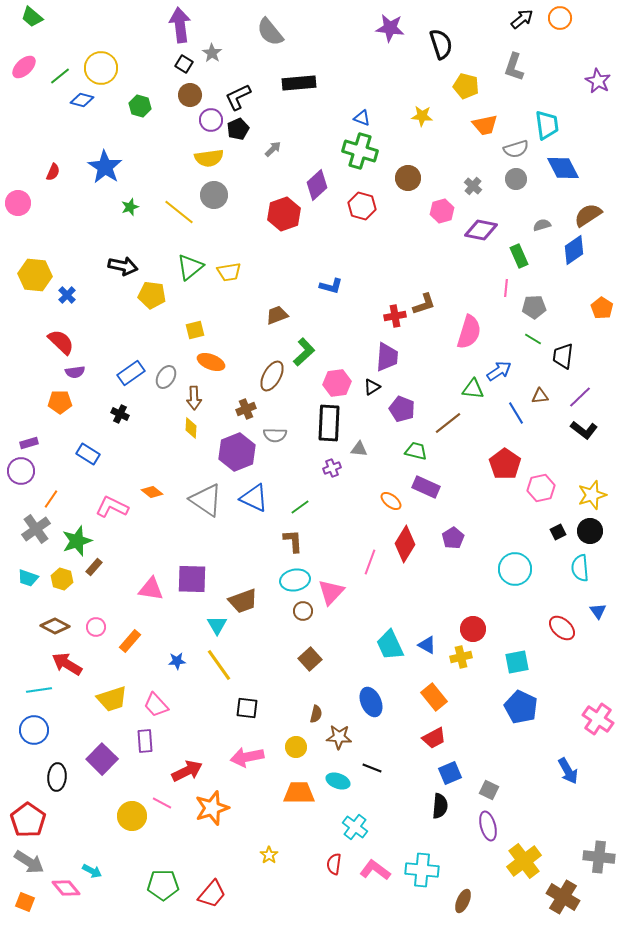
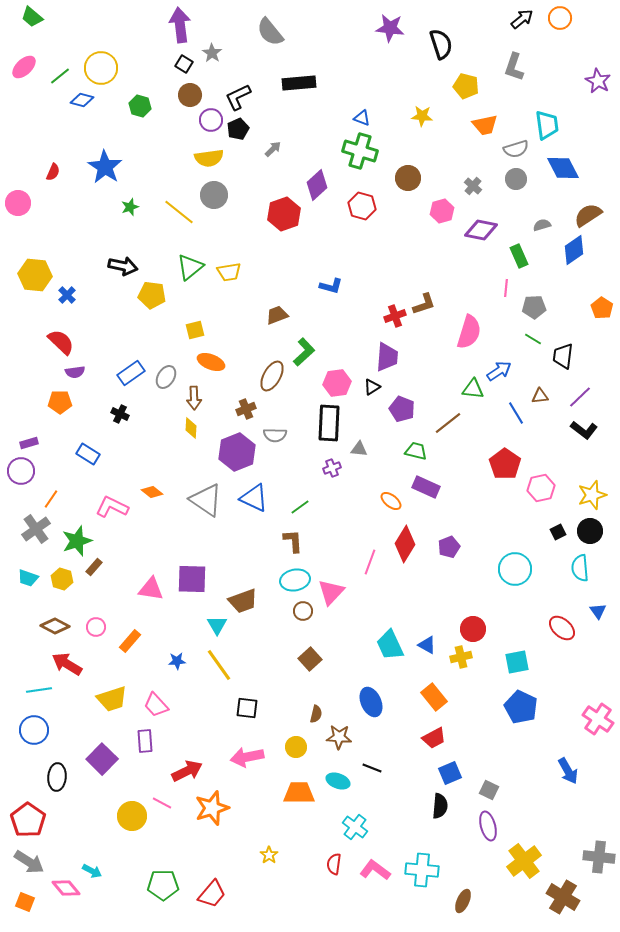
red cross at (395, 316): rotated 10 degrees counterclockwise
purple pentagon at (453, 538): moved 4 px left, 9 px down; rotated 10 degrees clockwise
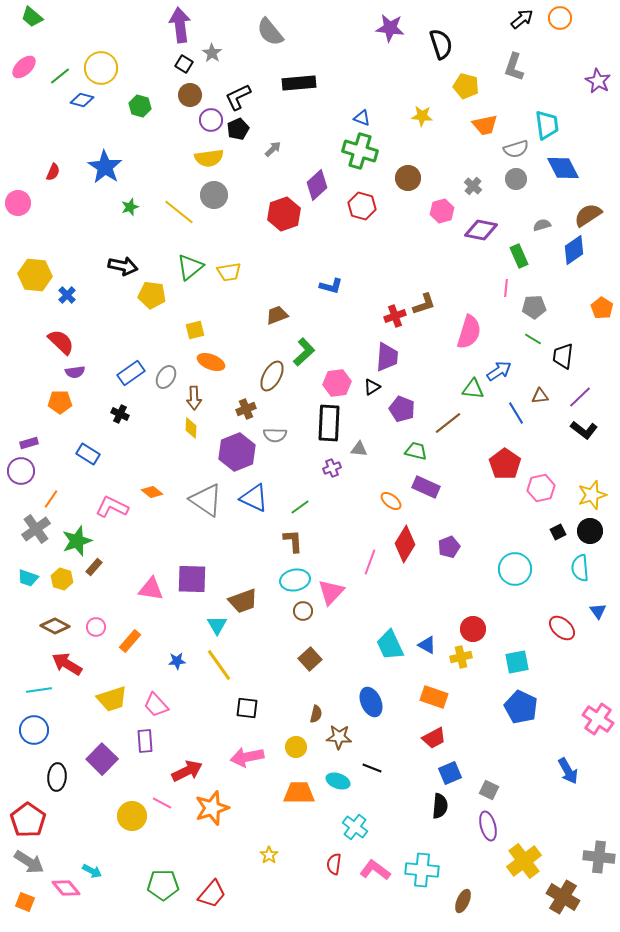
orange rectangle at (434, 697): rotated 32 degrees counterclockwise
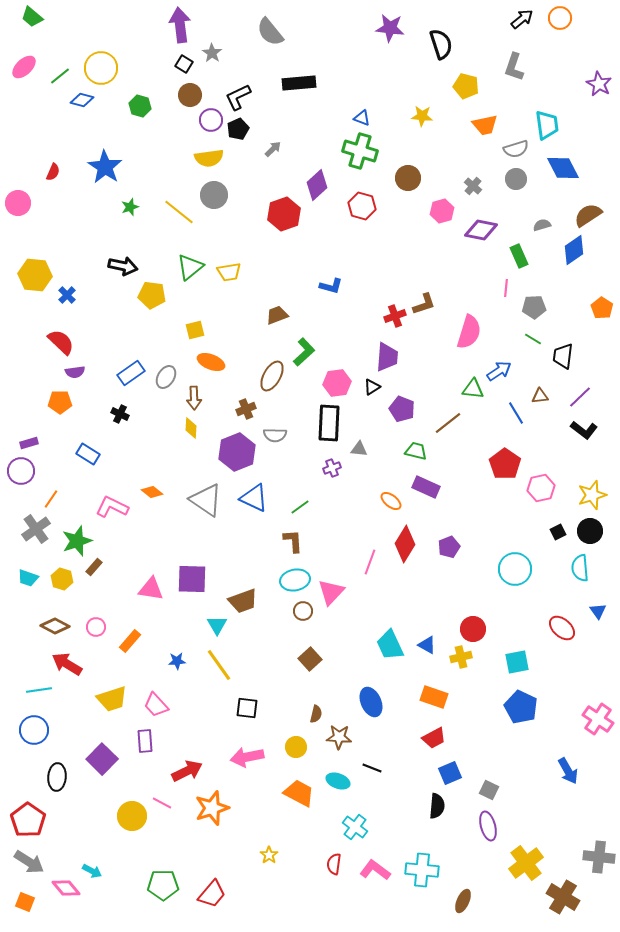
purple star at (598, 81): moved 1 px right, 3 px down
orange trapezoid at (299, 793): rotated 28 degrees clockwise
black semicircle at (440, 806): moved 3 px left
yellow cross at (524, 861): moved 2 px right, 2 px down
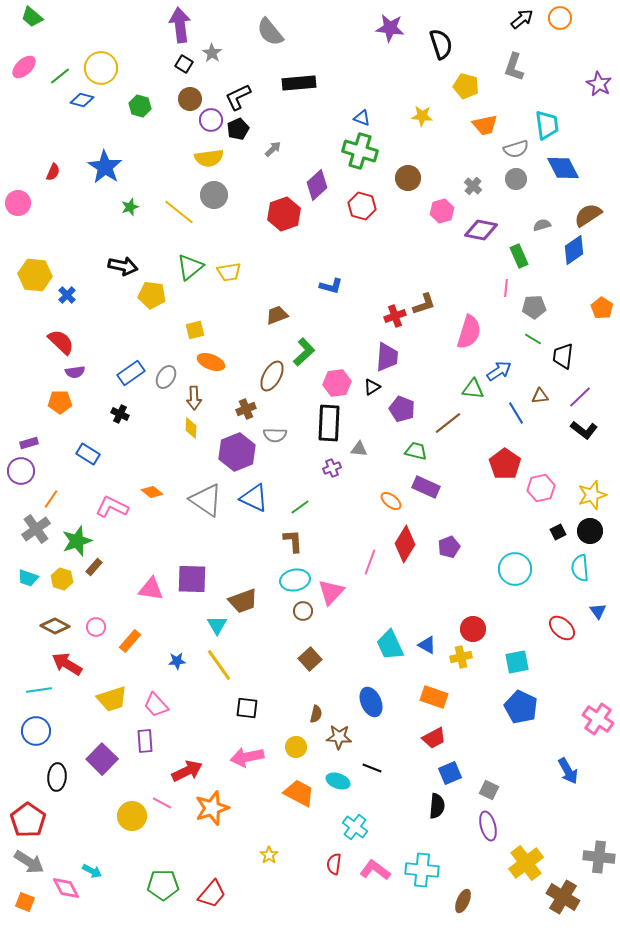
brown circle at (190, 95): moved 4 px down
blue circle at (34, 730): moved 2 px right, 1 px down
pink diamond at (66, 888): rotated 12 degrees clockwise
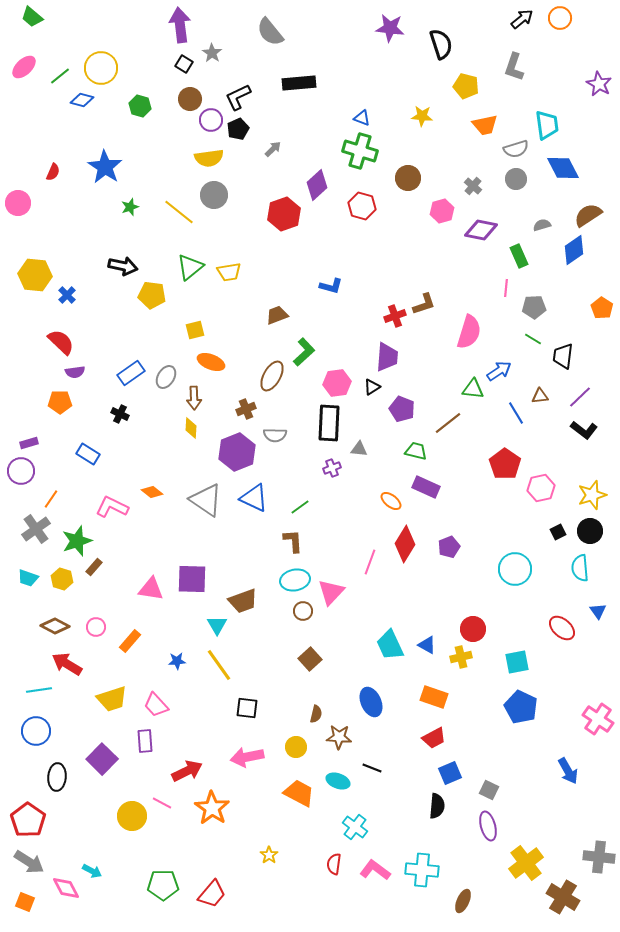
orange star at (212, 808): rotated 20 degrees counterclockwise
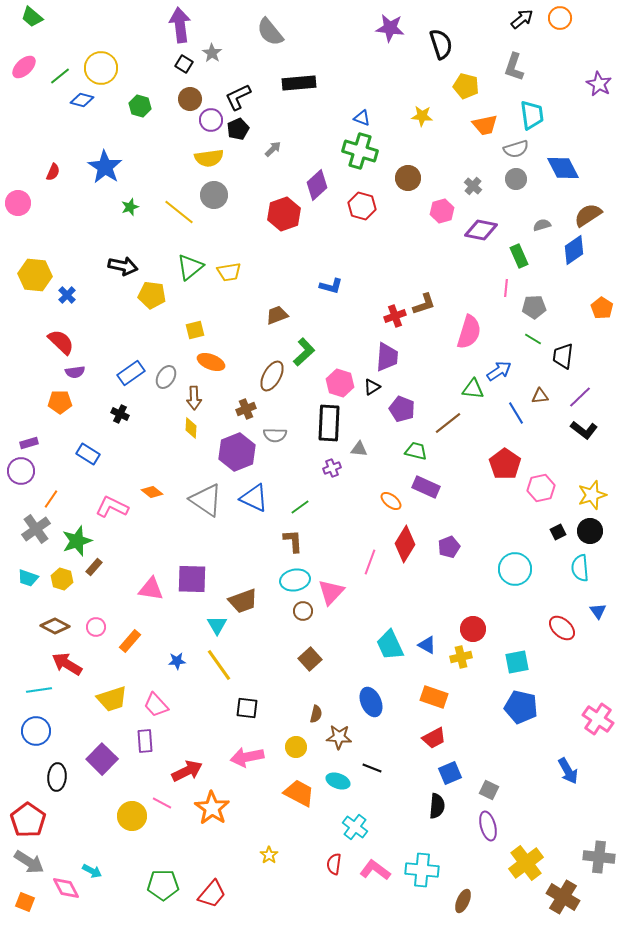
cyan trapezoid at (547, 125): moved 15 px left, 10 px up
pink hexagon at (337, 383): moved 3 px right; rotated 24 degrees clockwise
blue pentagon at (521, 707): rotated 12 degrees counterclockwise
